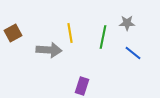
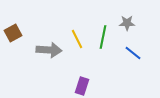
yellow line: moved 7 px right, 6 px down; rotated 18 degrees counterclockwise
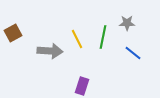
gray arrow: moved 1 px right, 1 px down
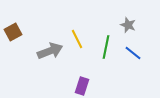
gray star: moved 1 px right, 2 px down; rotated 21 degrees clockwise
brown square: moved 1 px up
green line: moved 3 px right, 10 px down
gray arrow: rotated 25 degrees counterclockwise
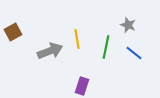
yellow line: rotated 18 degrees clockwise
blue line: moved 1 px right
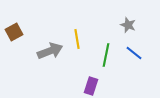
brown square: moved 1 px right
green line: moved 8 px down
purple rectangle: moved 9 px right
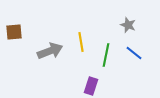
brown square: rotated 24 degrees clockwise
yellow line: moved 4 px right, 3 px down
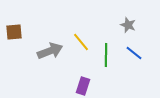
yellow line: rotated 30 degrees counterclockwise
green line: rotated 10 degrees counterclockwise
purple rectangle: moved 8 px left
